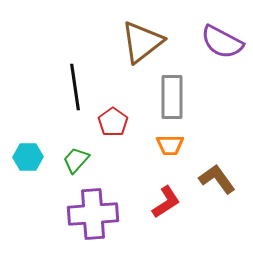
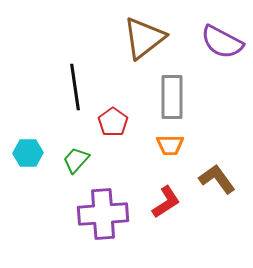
brown triangle: moved 2 px right, 4 px up
cyan hexagon: moved 4 px up
purple cross: moved 10 px right
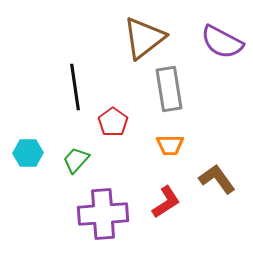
gray rectangle: moved 3 px left, 8 px up; rotated 9 degrees counterclockwise
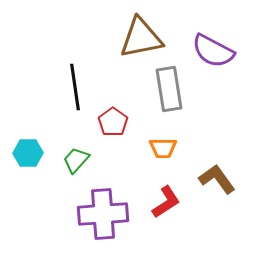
brown triangle: moved 3 px left; rotated 27 degrees clockwise
purple semicircle: moved 9 px left, 9 px down
orange trapezoid: moved 7 px left, 3 px down
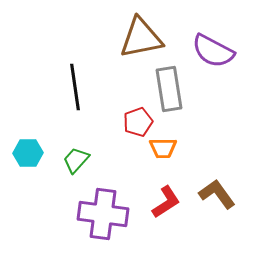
red pentagon: moved 25 px right; rotated 16 degrees clockwise
brown L-shape: moved 15 px down
purple cross: rotated 12 degrees clockwise
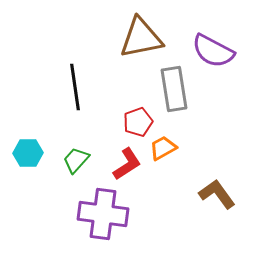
gray rectangle: moved 5 px right
orange trapezoid: rotated 152 degrees clockwise
red L-shape: moved 39 px left, 38 px up
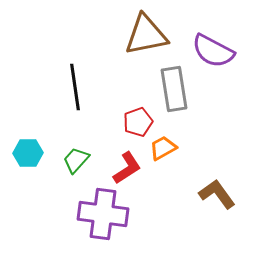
brown triangle: moved 5 px right, 3 px up
red L-shape: moved 4 px down
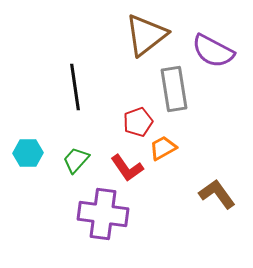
brown triangle: rotated 27 degrees counterclockwise
red L-shape: rotated 88 degrees clockwise
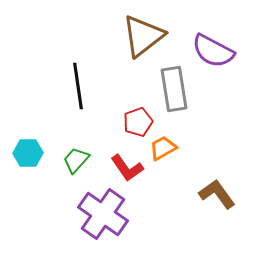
brown triangle: moved 3 px left, 1 px down
black line: moved 3 px right, 1 px up
purple cross: rotated 27 degrees clockwise
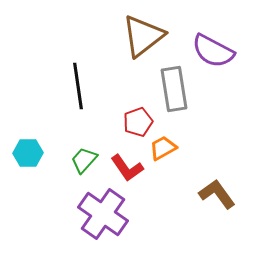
green trapezoid: moved 8 px right
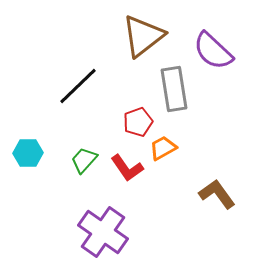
purple semicircle: rotated 15 degrees clockwise
black line: rotated 54 degrees clockwise
purple cross: moved 18 px down
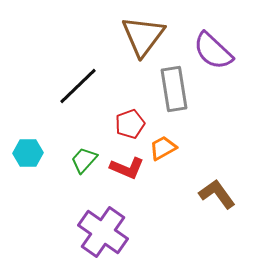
brown triangle: rotated 15 degrees counterclockwise
red pentagon: moved 8 px left, 2 px down
red L-shape: rotated 32 degrees counterclockwise
